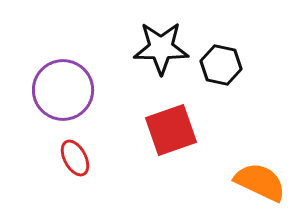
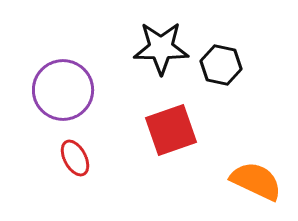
orange semicircle: moved 4 px left, 1 px up
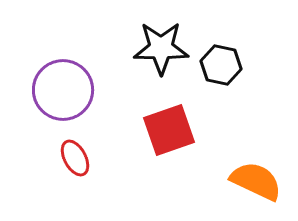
red square: moved 2 px left
